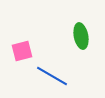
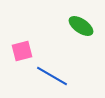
green ellipse: moved 10 px up; rotated 45 degrees counterclockwise
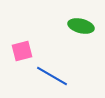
green ellipse: rotated 20 degrees counterclockwise
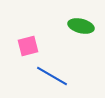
pink square: moved 6 px right, 5 px up
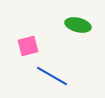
green ellipse: moved 3 px left, 1 px up
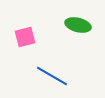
pink square: moved 3 px left, 9 px up
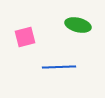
blue line: moved 7 px right, 9 px up; rotated 32 degrees counterclockwise
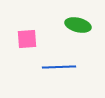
pink square: moved 2 px right, 2 px down; rotated 10 degrees clockwise
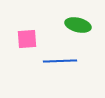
blue line: moved 1 px right, 6 px up
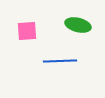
pink square: moved 8 px up
